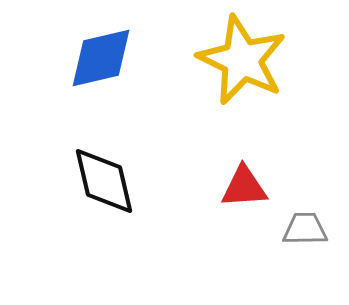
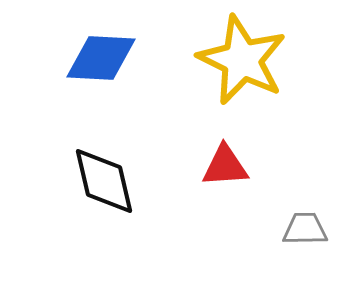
blue diamond: rotated 16 degrees clockwise
red triangle: moved 19 px left, 21 px up
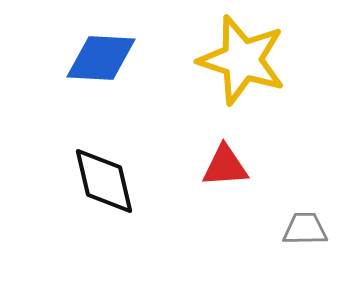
yellow star: rotated 8 degrees counterclockwise
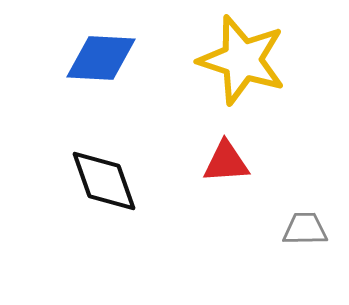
red triangle: moved 1 px right, 4 px up
black diamond: rotated 6 degrees counterclockwise
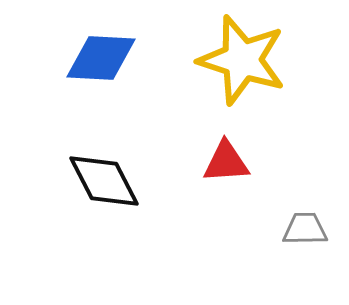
black diamond: rotated 8 degrees counterclockwise
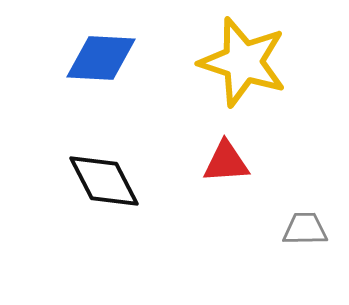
yellow star: moved 1 px right, 2 px down
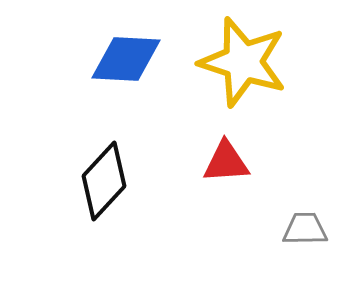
blue diamond: moved 25 px right, 1 px down
black diamond: rotated 70 degrees clockwise
